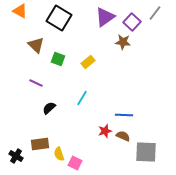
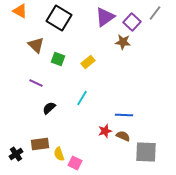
black cross: moved 2 px up; rotated 24 degrees clockwise
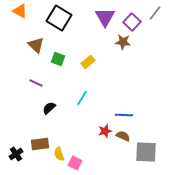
purple triangle: rotated 25 degrees counterclockwise
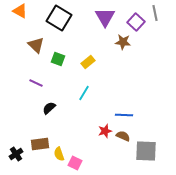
gray line: rotated 49 degrees counterclockwise
purple square: moved 4 px right
cyan line: moved 2 px right, 5 px up
gray square: moved 1 px up
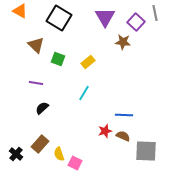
purple line: rotated 16 degrees counterclockwise
black semicircle: moved 7 px left
brown rectangle: rotated 42 degrees counterclockwise
black cross: rotated 16 degrees counterclockwise
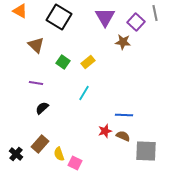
black square: moved 1 px up
green square: moved 5 px right, 3 px down; rotated 16 degrees clockwise
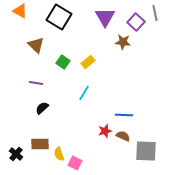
brown rectangle: rotated 48 degrees clockwise
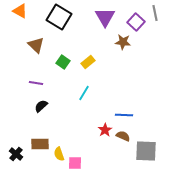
black semicircle: moved 1 px left, 2 px up
red star: moved 1 px up; rotated 16 degrees counterclockwise
pink square: rotated 24 degrees counterclockwise
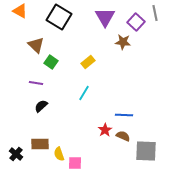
green square: moved 12 px left
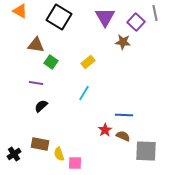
brown triangle: rotated 36 degrees counterclockwise
brown rectangle: rotated 12 degrees clockwise
black cross: moved 2 px left; rotated 16 degrees clockwise
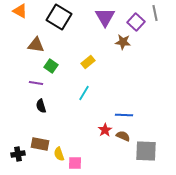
green square: moved 4 px down
black semicircle: rotated 64 degrees counterclockwise
black cross: moved 4 px right; rotated 24 degrees clockwise
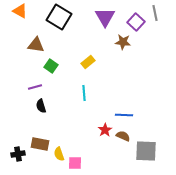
purple line: moved 1 px left, 4 px down; rotated 24 degrees counterclockwise
cyan line: rotated 35 degrees counterclockwise
